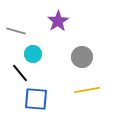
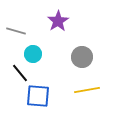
blue square: moved 2 px right, 3 px up
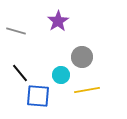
cyan circle: moved 28 px right, 21 px down
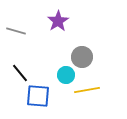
cyan circle: moved 5 px right
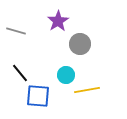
gray circle: moved 2 px left, 13 px up
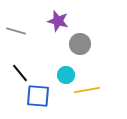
purple star: rotated 25 degrees counterclockwise
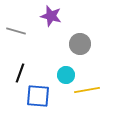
purple star: moved 7 px left, 5 px up
black line: rotated 60 degrees clockwise
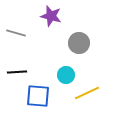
gray line: moved 2 px down
gray circle: moved 1 px left, 1 px up
black line: moved 3 px left, 1 px up; rotated 66 degrees clockwise
yellow line: moved 3 px down; rotated 15 degrees counterclockwise
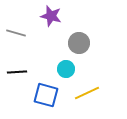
cyan circle: moved 6 px up
blue square: moved 8 px right, 1 px up; rotated 10 degrees clockwise
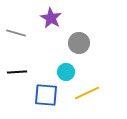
purple star: moved 2 px down; rotated 15 degrees clockwise
cyan circle: moved 3 px down
blue square: rotated 10 degrees counterclockwise
